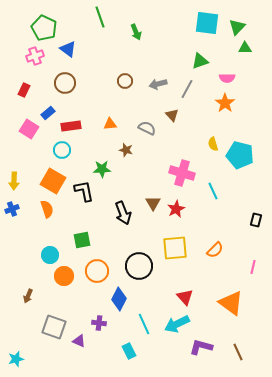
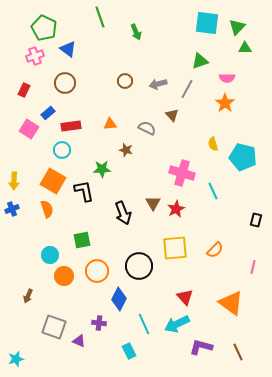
cyan pentagon at (240, 155): moved 3 px right, 2 px down
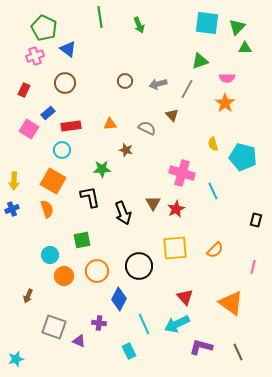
green line at (100, 17): rotated 10 degrees clockwise
green arrow at (136, 32): moved 3 px right, 7 px up
black L-shape at (84, 191): moved 6 px right, 6 px down
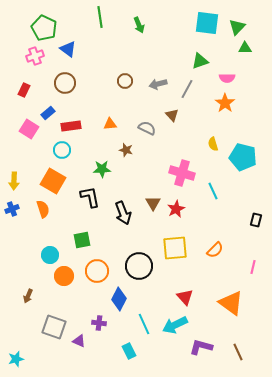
orange semicircle at (47, 209): moved 4 px left
cyan arrow at (177, 324): moved 2 px left, 1 px down
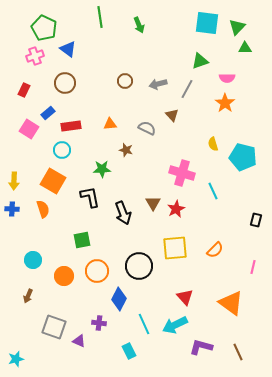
blue cross at (12, 209): rotated 24 degrees clockwise
cyan circle at (50, 255): moved 17 px left, 5 px down
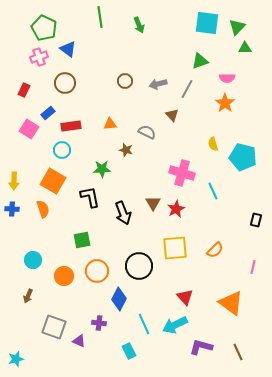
pink cross at (35, 56): moved 4 px right, 1 px down
gray semicircle at (147, 128): moved 4 px down
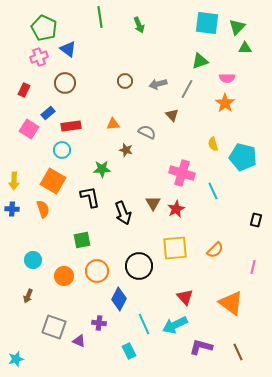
orange triangle at (110, 124): moved 3 px right
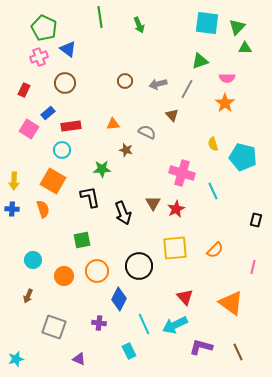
purple triangle at (79, 341): moved 18 px down
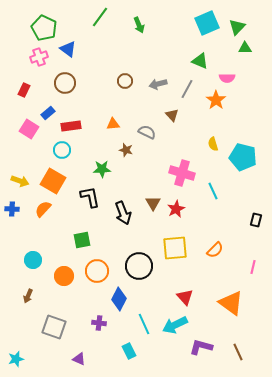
green line at (100, 17): rotated 45 degrees clockwise
cyan square at (207, 23): rotated 30 degrees counterclockwise
green triangle at (200, 61): rotated 42 degrees clockwise
orange star at (225, 103): moved 9 px left, 3 px up
yellow arrow at (14, 181): moved 6 px right; rotated 72 degrees counterclockwise
orange semicircle at (43, 209): rotated 120 degrees counterclockwise
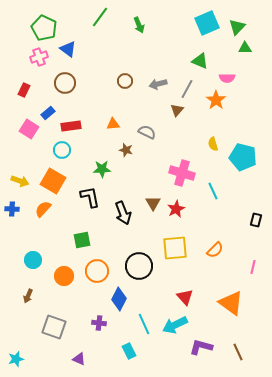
brown triangle at (172, 115): moved 5 px right, 5 px up; rotated 24 degrees clockwise
